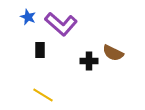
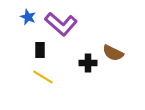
black cross: moved 1 px left, 2 px down
yellow line: moved 18 px up
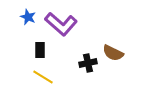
black cross: rotated 12 degrees counterclockwise
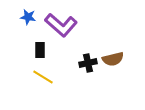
blue star: rotated 14 degrees counterclockwise
purple L-shape: moved 1 px down
brown semicircle: moved 6 px down; rotated 40 degrees counterclockwise
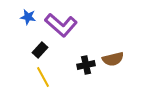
black rectangle: rotated 42 degrees clockwise
black cross: moved 2 px left, 2 px down
yellow line: rotated 30 degrees clockwise
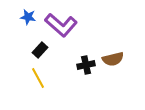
yellow line: moved 5 px left, 1 px down
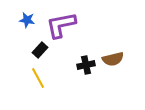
blue star: moved 1 px left, 3 px down
purple L-shape: rotated 128 degrees clockwise
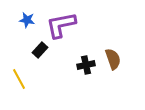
brown semicircle: rotated 95 degrees counterclockwise
yellow line: moved 19 px left, 1 px down
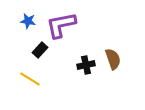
blue star: moved 1 px right, 1 px down
yellow line: moved 11 px right; rotated 30 degrees counterclockwise
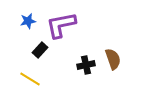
blue star: rotated 21 degrees counterclockwise
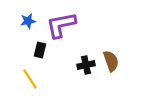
black rectangle: rotated 28 degrees counterclockwise
brown semicircle: moved 2 px left, 2 px down
yellow line: rotated 25 degrees clockwise
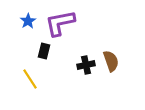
blue star: rotated 21 degrees counterclockwise
purple L-shape: moved 1 px left, 2 px up
black rectangle: moved 4 px right, 1 px down
